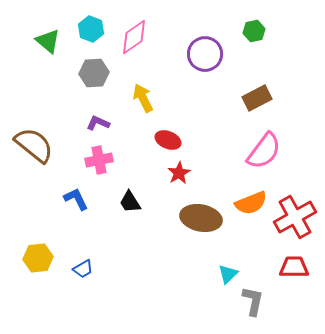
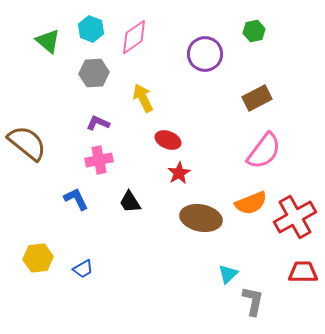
brown semicircle: moved 7 px left, 2 px up
red trapezoid: moved 9 px right, 5 px down
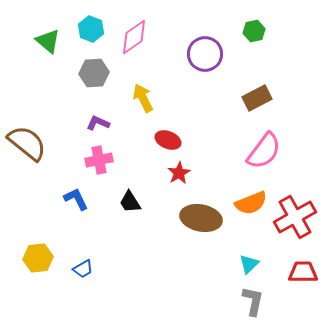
cyan triangle: moved 21 px right, 10 px up
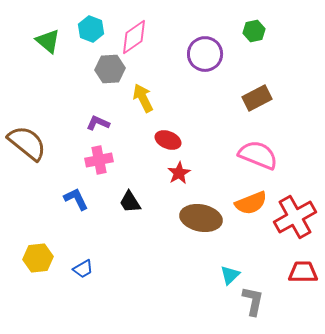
gray hexagon: moved 16 px right, 4 px up
pink semicircle: moved 6 px left, 4 px down; rotated 105 degrees counterclockwise
cyan triangle: moved 19 px left, 11 px down
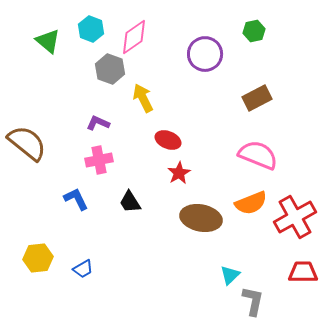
gray hexagon: rotated 24 degrees clockwise
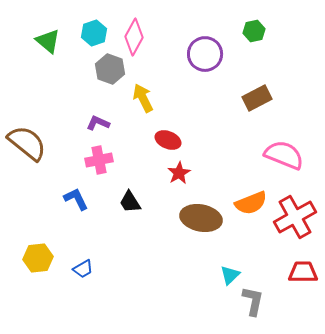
cyan hexagon: moved 3 px right, 4 px down; rotated 20 degrees clockwise
pink diamond: rotated 27 degrees counterclockwise
pink semicircle: moved 26 px right
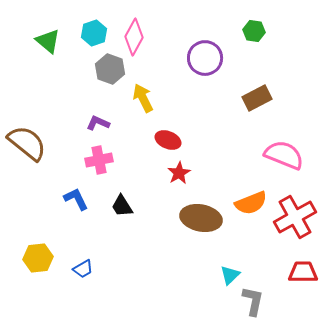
green hexagon: rotated 20 degrees clockwise
purple circle: moved 4 px down
black trapezoid: moved 8 px left, 4 px down
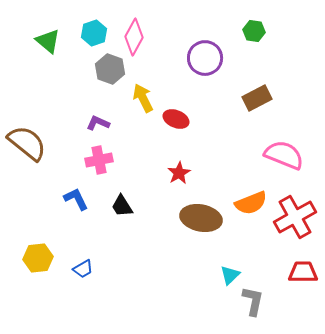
red ellipse: moved 8 px right, 21 px up
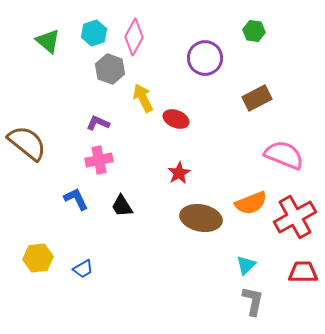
cyan triangle: moved 16 px right, 10 px up
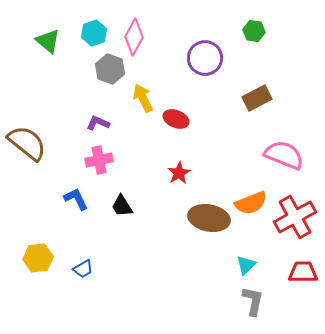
brown ellipse: moved 8 px right
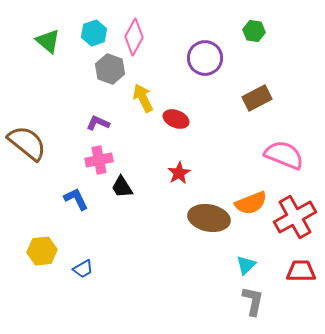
black trapezoid: moved 19 px up
yellow hexagon: moved 4 px right, 7 px up
red trapezoid: moved 2 px left, 1 px up
